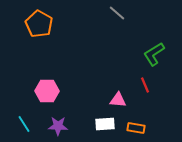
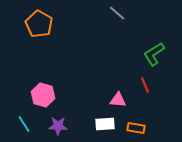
pink hexagon: moved 4 px left, 4 px down; rotated 15 degrees clockwise
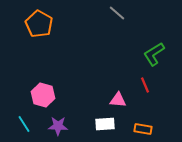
orange rectangle: moved 7 px right, 1 px down
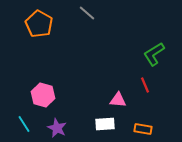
gray line: moved 30 px left
purple star: moved 1 px left, 2 px down; rotated 24 degrees clockwise
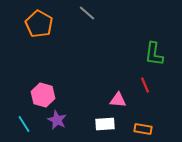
green L-shape: rotated 50 degrees counterclockwise
purple star: moved 8 px up
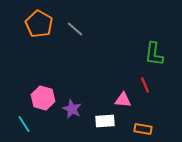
gray line: moved 12 px left, 16 px down
pink hexagon: moved 3 px down
pink triangle: moved 5 px right
purple star: moved 15 px right, 11 px up
white rectangle: moved 3 px up
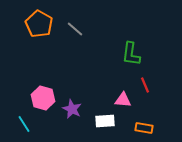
green L-shape: moved 23 px left
orange rectangle: moved 1 px right, 1 px up
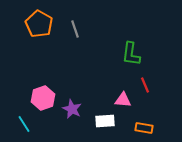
gray line: rotated 30 degrees clockwise
pink hexagon: rotated 25 degrees clockwise
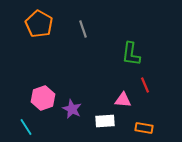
gray line: moved 8 px right
cyan line: moved 2 px right, 3 px down
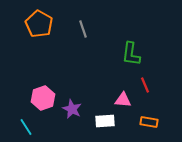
orange rectangle: moved 5 px right, 6 px up
